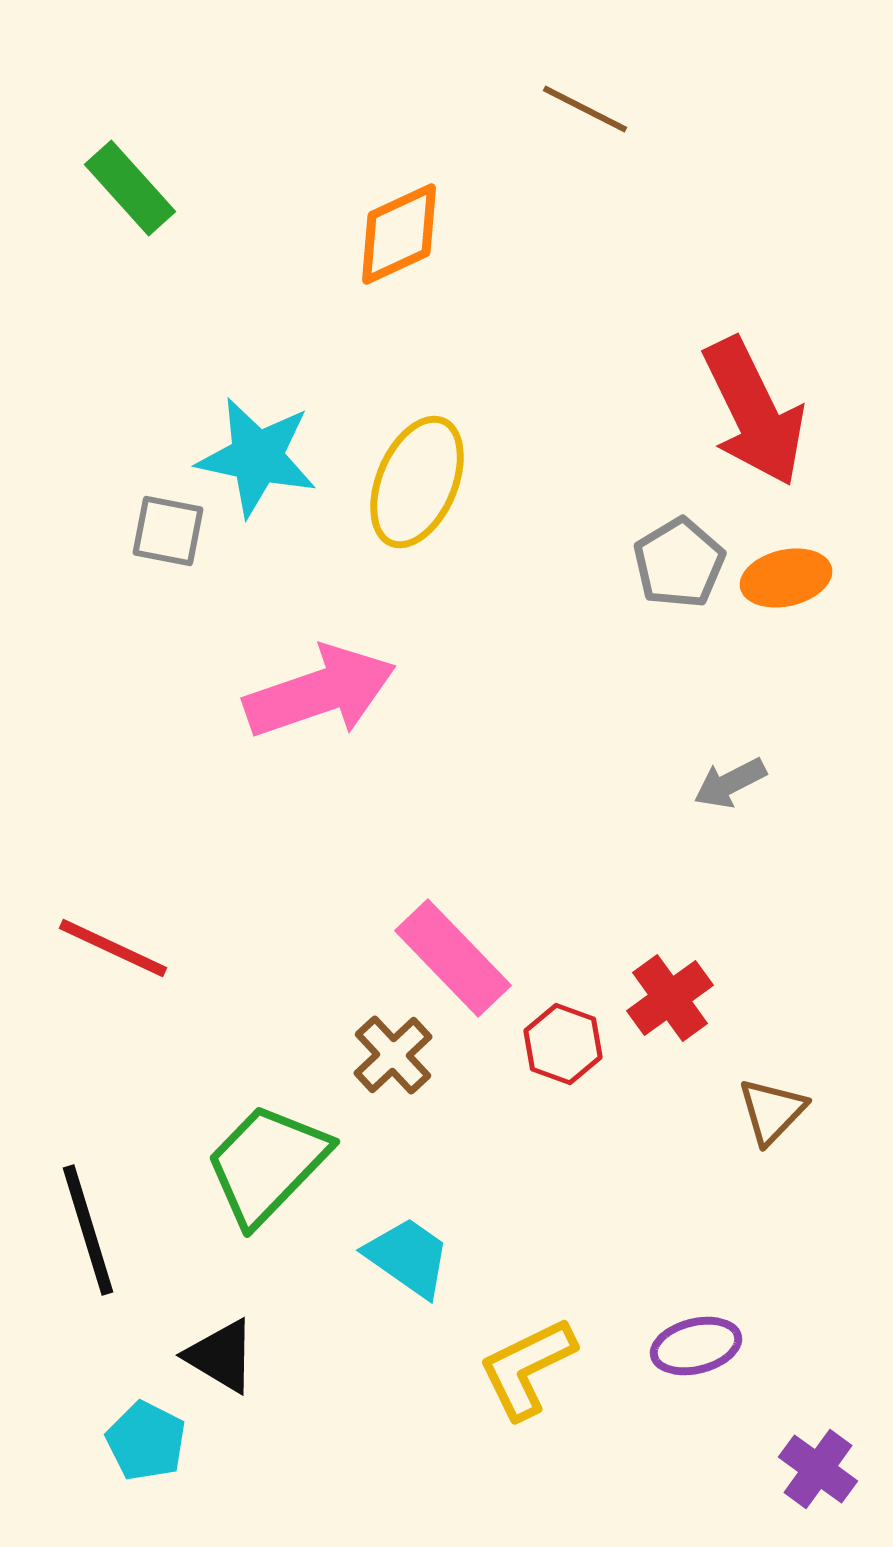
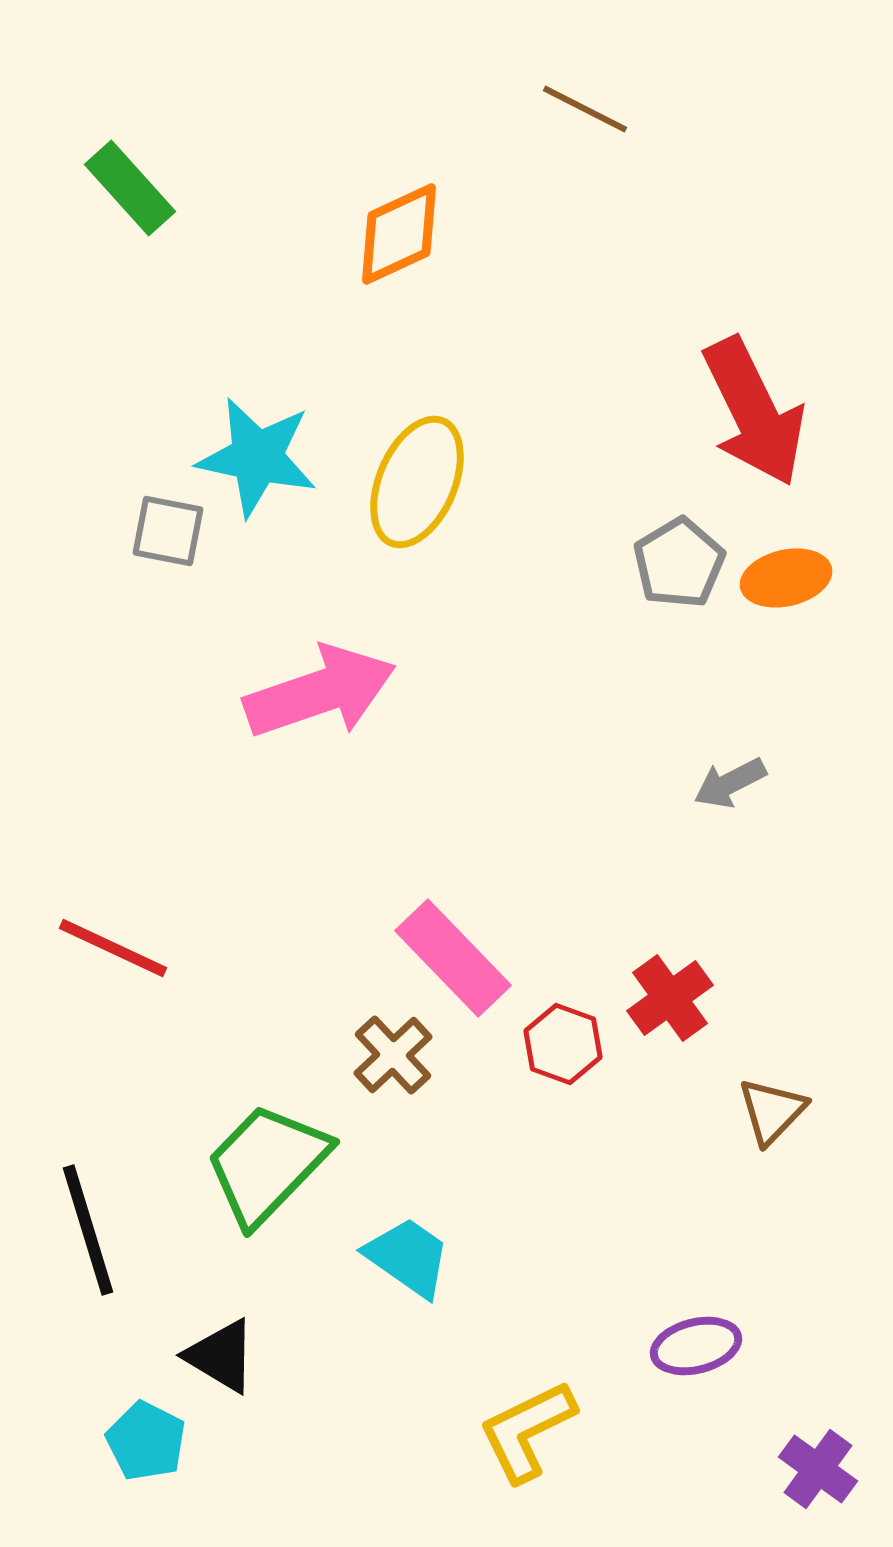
yellow L-shape: moved 63 px down
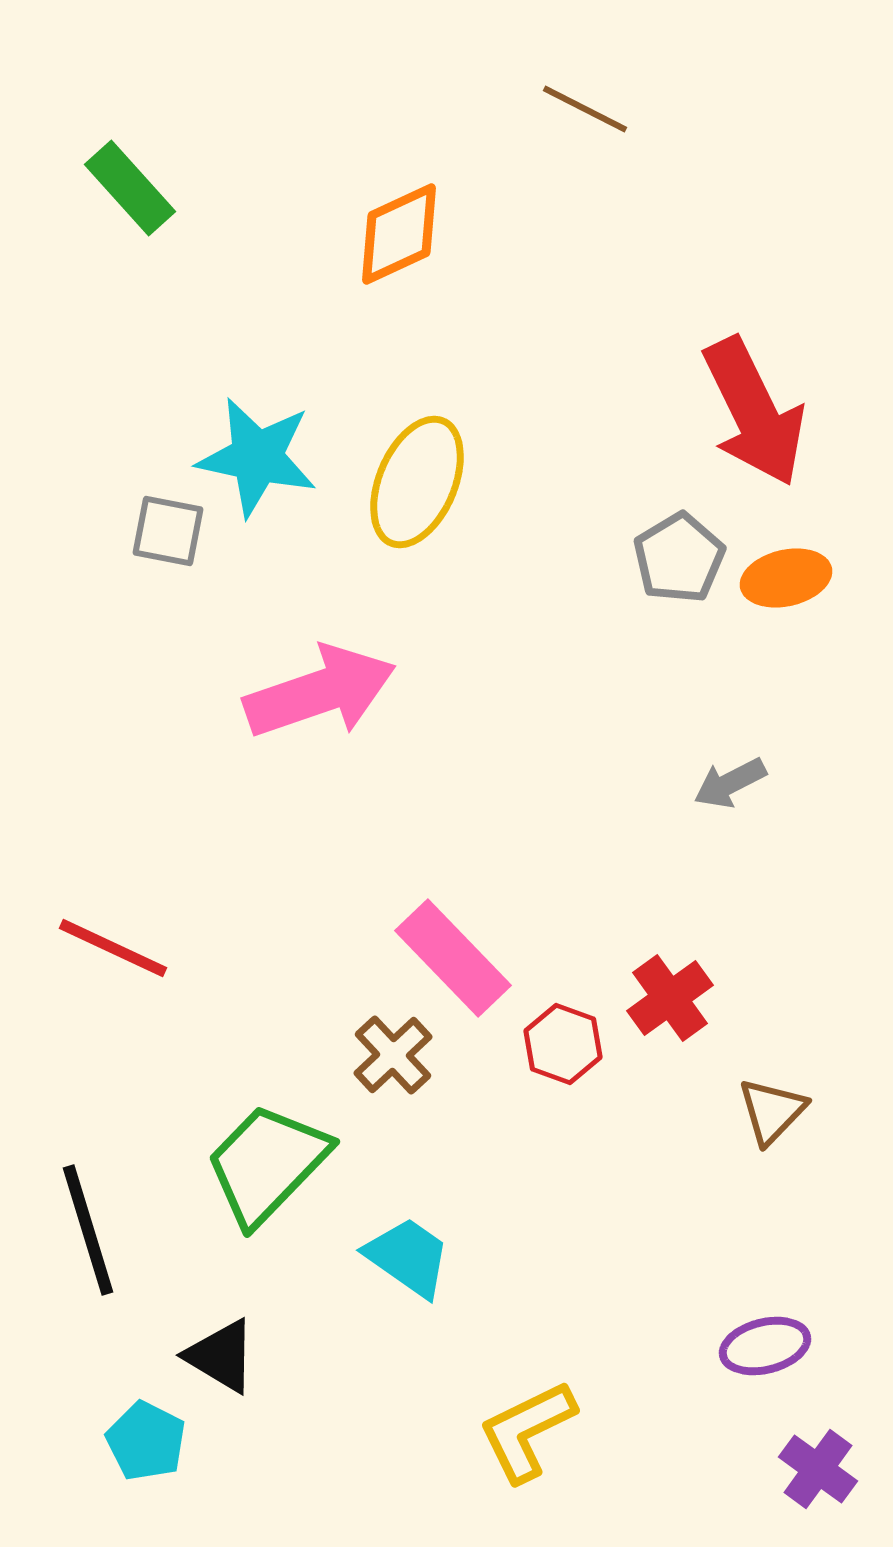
gray pentagon: moved 5 px up
purple ellipse: moved 69 px right
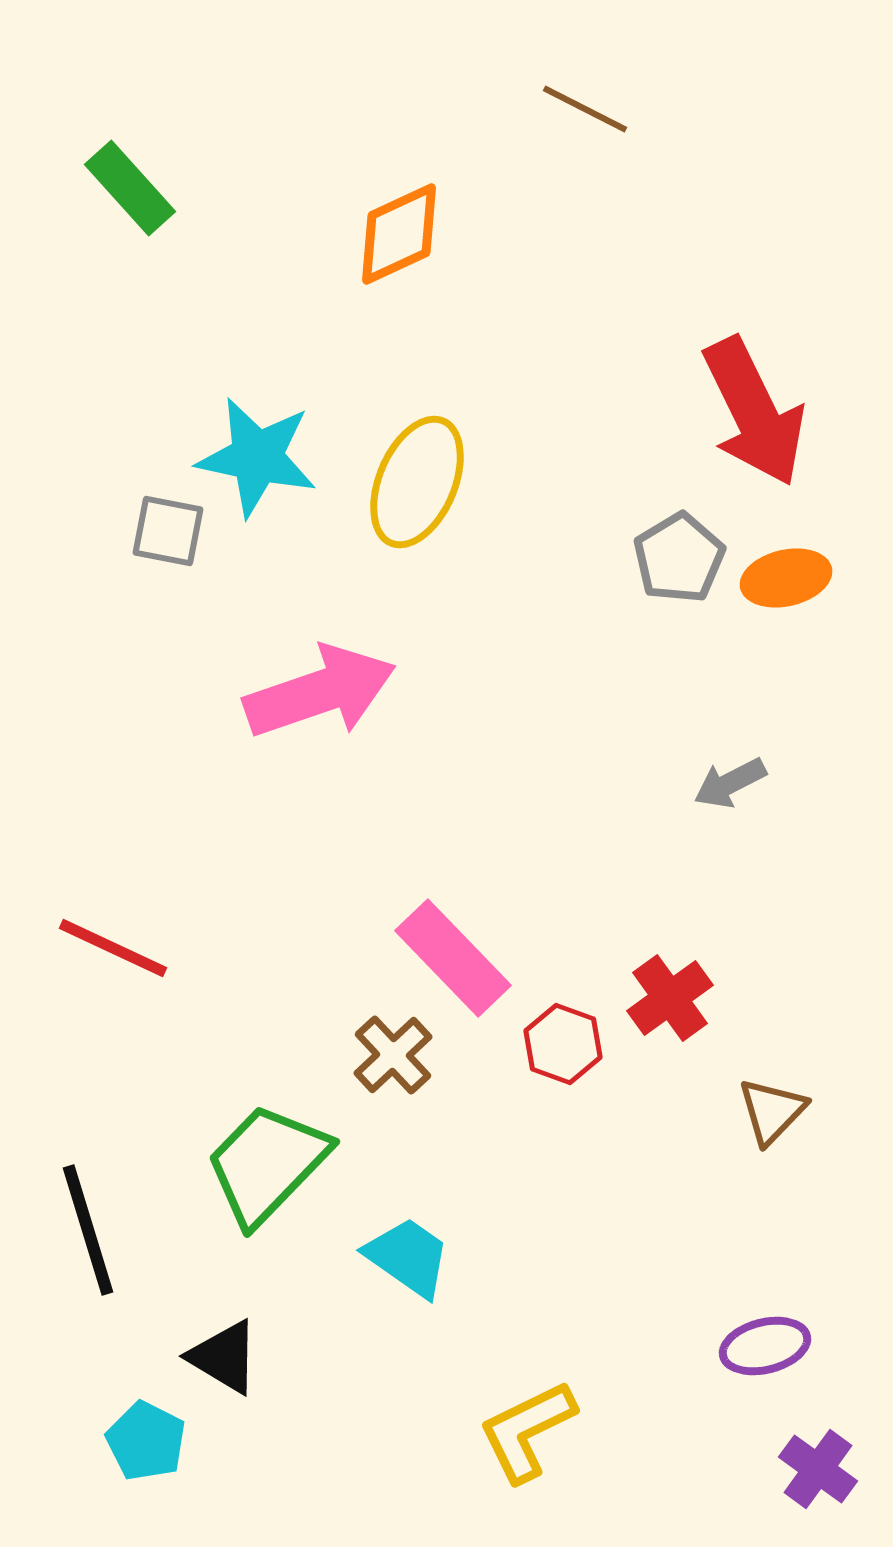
black triangle: moved 3 px right, 1 px down
